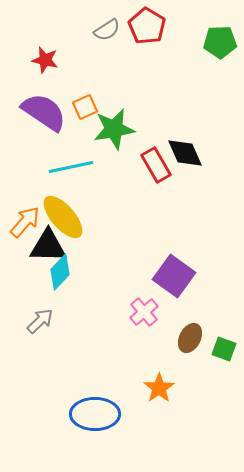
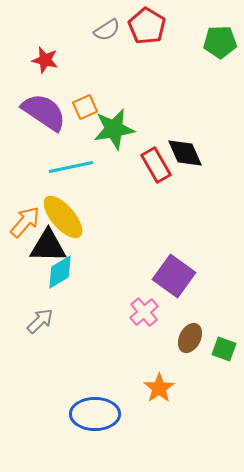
cyan diamond: rotated 15 degrees clockwise
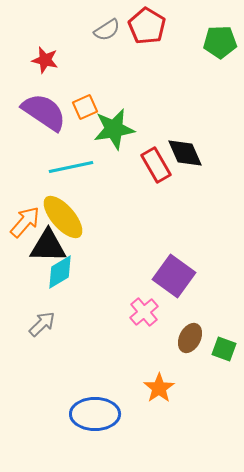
gray arrow: moved 2 px right, 3 px down
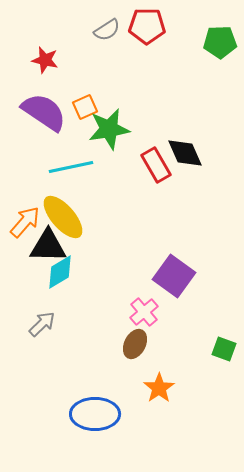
red pentagon: rotated 30 degrees counterclockwise
green star: moved 5 px left
brown ellipse: moved 55 px left, 6 px down
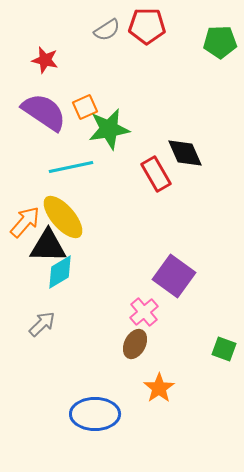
red rectangle: moved 9 px down
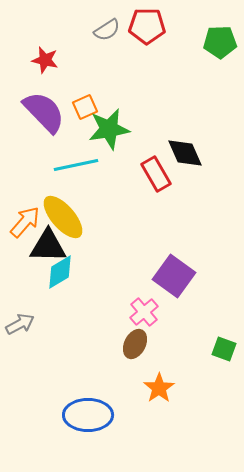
purple semicircle: rotated 12 degrees clockwise
cyan line: moved 5 px right, 2 px up
gray arrow: moved 22 px left; rotated 16 degrees clockwise
blue ellipse: moved 7 px left, 1 px down
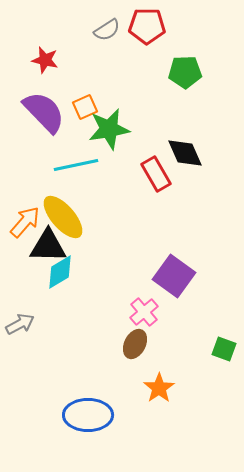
green pentagon: moved 35 px left, 30 px down
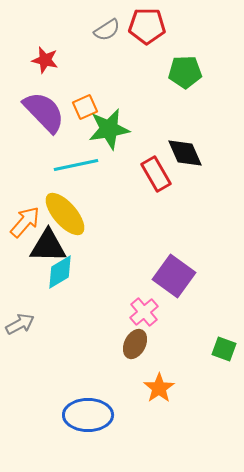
yellow ellipse: moved 2 px right, 3 px up
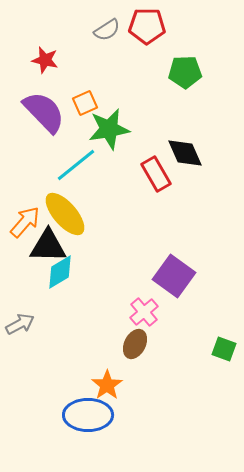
orange square: moved 4 px up
cyan line: rotated 27 degrees counterclockwise
orange star: moved 52 px left, 3 px up
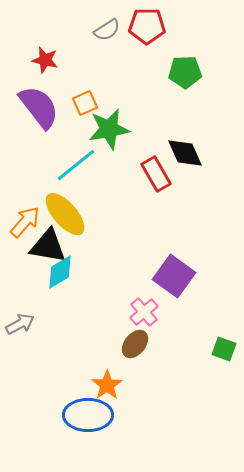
purple semicircle: moved 5 px left, 5 px up; rotated 6 degrees clockwise
black triangle: rotated 9 degrees clockwise
brown ellipse: rotated 12 degrees clockwise
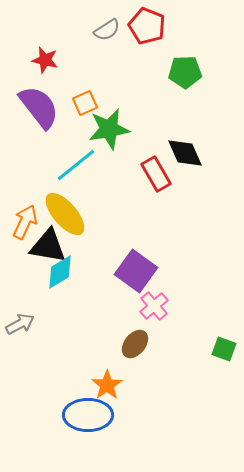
red pentagon: rotated 21 degrees clockwise
orange arrow: rotated 16 degrees counterclockwise
purple square: moved 38 px left, 5 px up
pink cross: moved 10 px right, 6 px up
